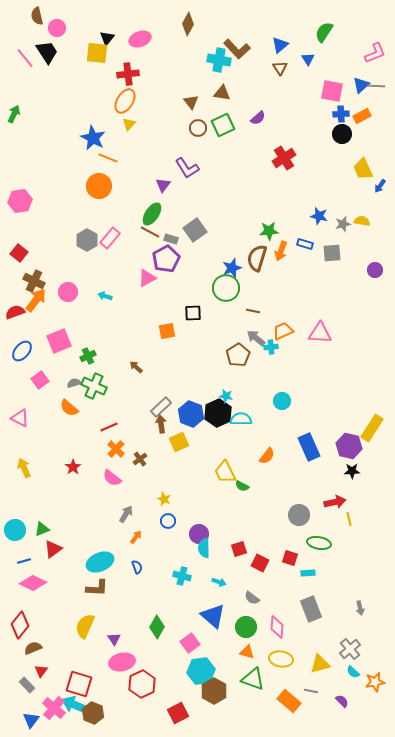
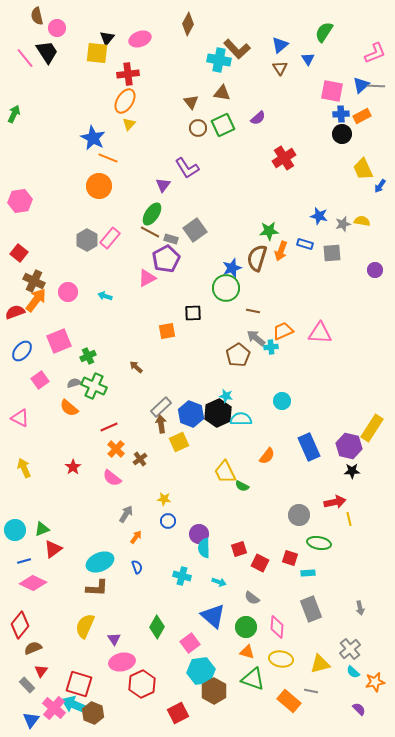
yellow star at (164, 499): rotated 16 degrees counterclockwise
purple semicircle at (342, 701): moved 17 px right, 8 px down
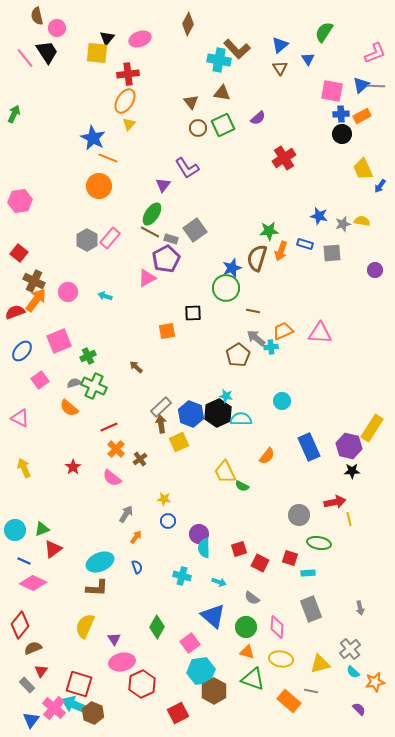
blue line at (24, 561): rotated 40 degrees clockwise
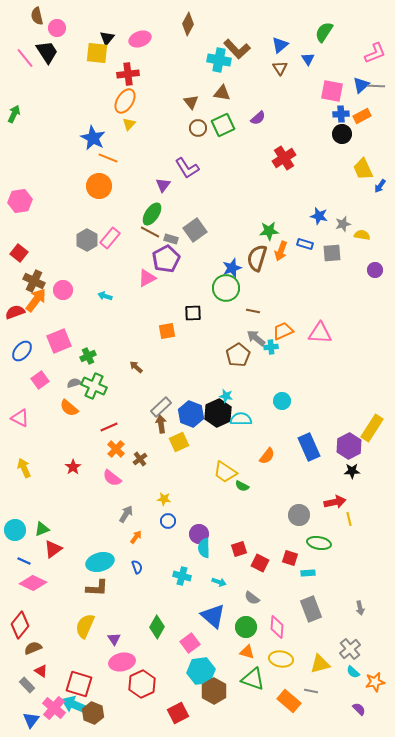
yellow semicircle at (362, 221): moved 14 px down
pink circle at (68, 292): moved 5 px left, 2 px up
purple hexagon at (349, 446): rotated 20 degrees clockwise
yellow trapezoid at (225, 472): rotated 30 degrees counterclockwise
cyan ellipse at (100, 562): rotated 8 degrees clockwise
red triangle at (41, 671): rotated 32 degrees counterclockwise
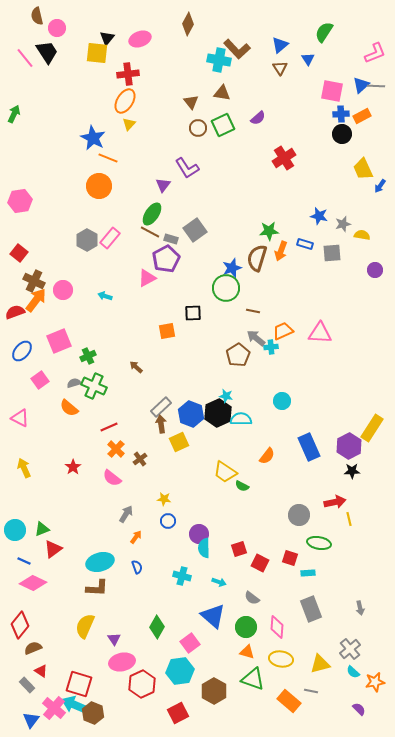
cyan hexagon at (201, 671): moved 21 px left
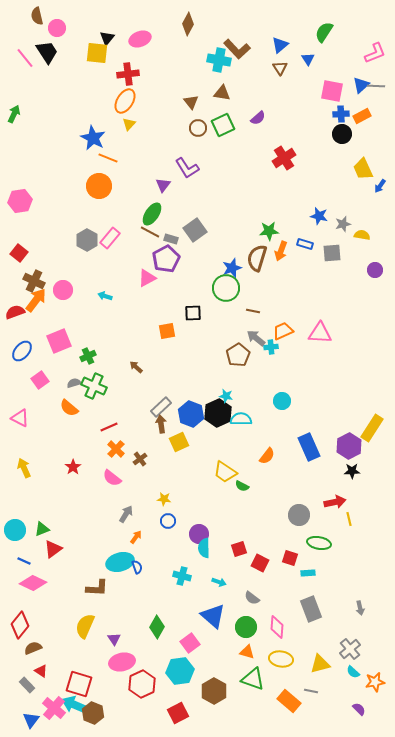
cyan ellipse at (100, 562): moved 20 px right
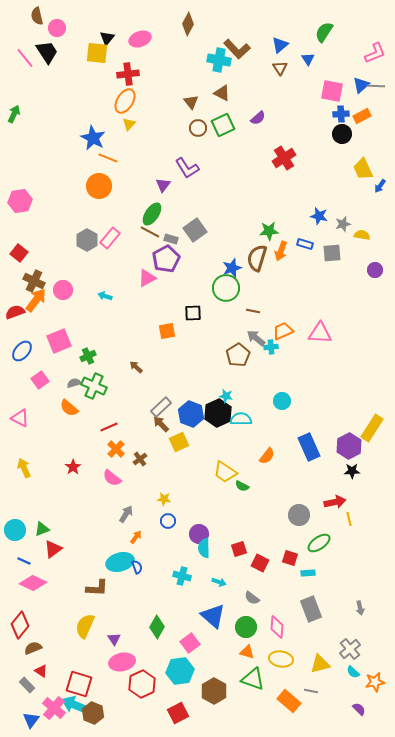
brown triangle at (222, 93): rotated 18 degrees clockwise
brown arrow at (161, 424): rotated 36 degrees counterclockwise
green ellipse at (319, 543): rotated 45 degrees counterclockwise
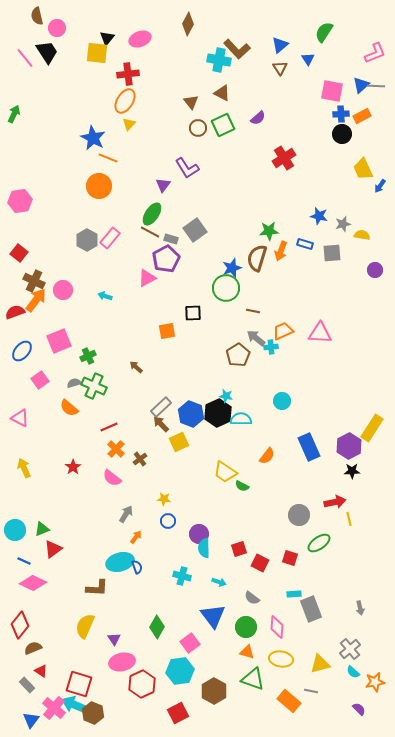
cyan rectangle at (308, 573): moved 14 px left, 21 px down
blue triangle at (213, 616): rotated 12 degrees clockwise
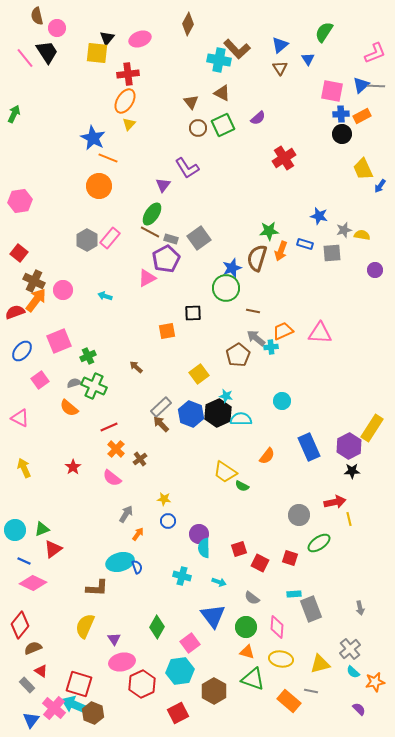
gray star at (343, 224): moved 1 px right, 6 px down
gray square at (195, 230): moved 4 px right, 8 px down
yellow square at (179, 442): moved 20 px right, 68 px up; rotated 12 degrees counterclockwise
orange arrow at (136, 537): moved 2 px right, 3 px up
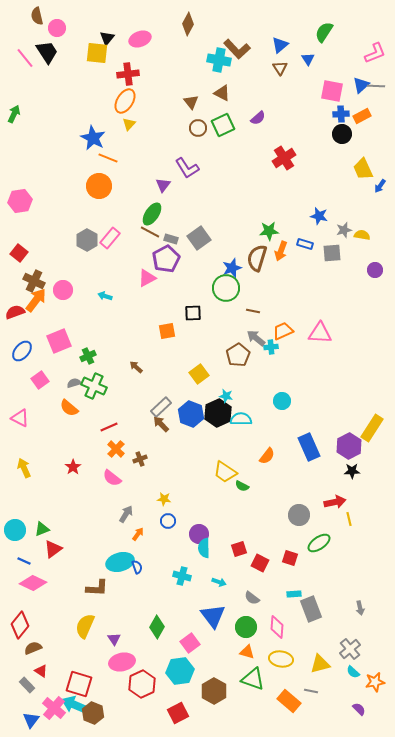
brown cross at (140, 459): rotated 16 degrees clockwise
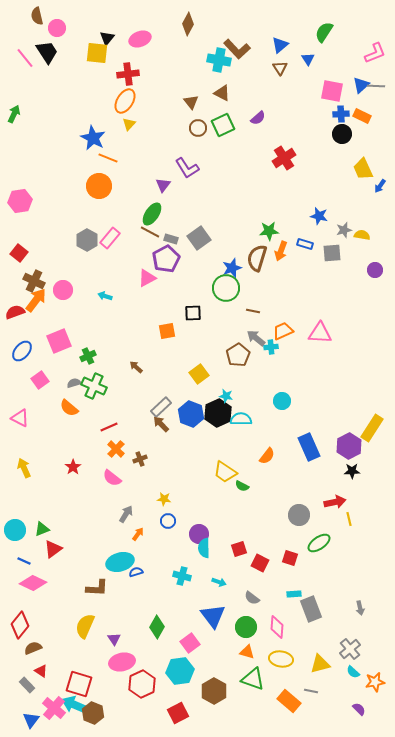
orange rectangle at (362, 116): rotated 54 degrees clockwise
blue semicircle at (137, 567): moved 1 px left, 5 px down; rotated 88 degrees counterclockwise
